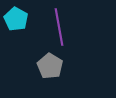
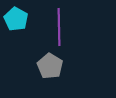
purple line: rotated 9 degrees clockwise
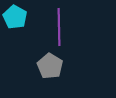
cyan pentagon: moved 1 px left, 2 px up
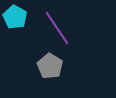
purple line: moved 2 px left, 1 px down; rotated 33 degrees counterclockwise
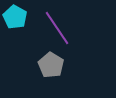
gray pentagon: moved 1 px right, 1 px up
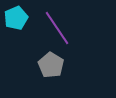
cyan pentagon: moved 1 px right, 1 px down; rotated 20 degrees clockwise
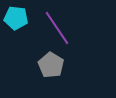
cyan pentagon: rotated 30 degrees clockwise
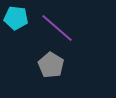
purple line: rotated 15 degrees counterclockwise
